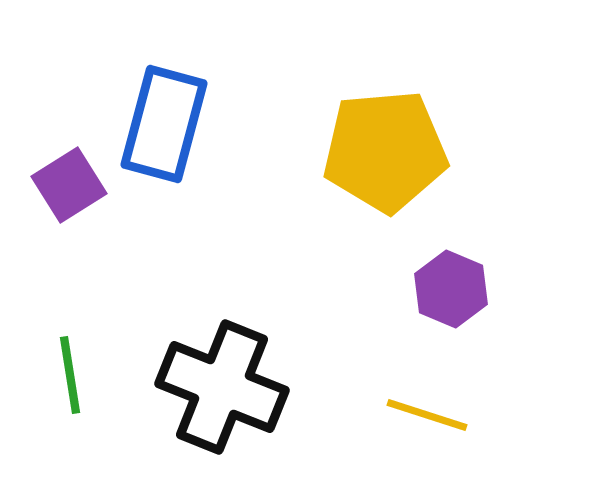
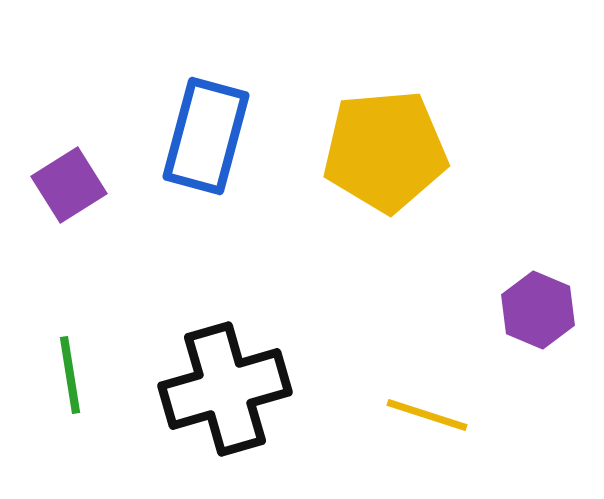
blue rectangle: moved 42 px right, 12 px down
purple hexagon: moved 87 px right, 21 px down
black cross: moved 3 px right, 2 px down; rotated 38 degrees counterclockwise
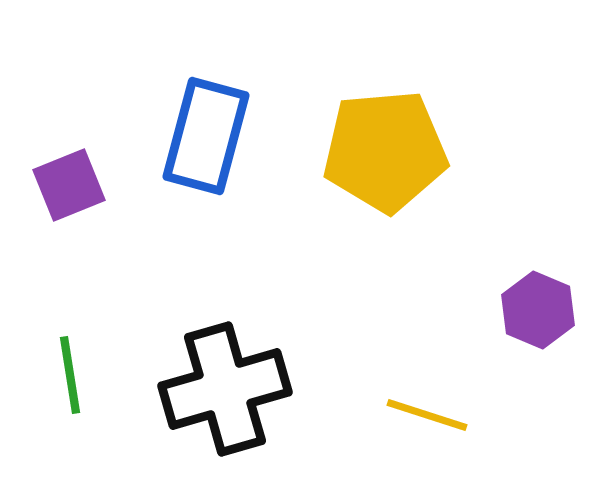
purple square: rotated 10 degrees clockwise
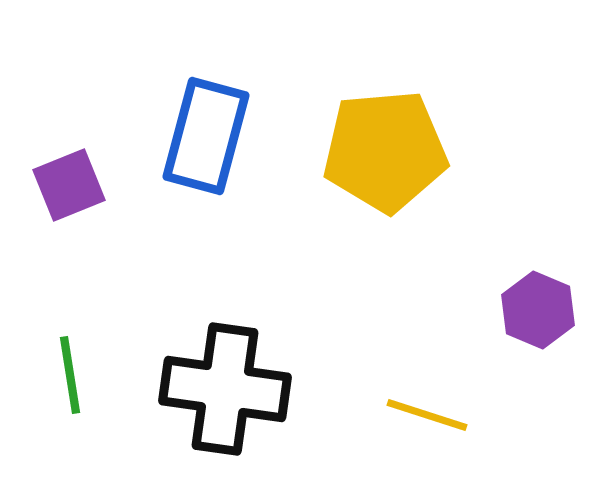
black cross: rotated 24 degrees clockwise
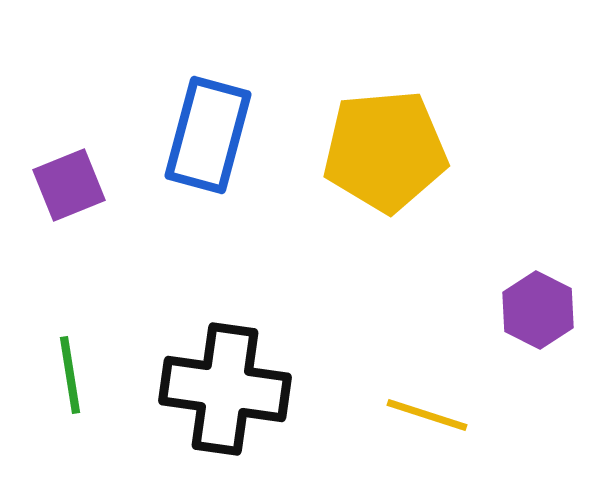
blue rectangle: moved 2 px right, 1 px up
purple hexagon: rotated 4 degrees clockwise
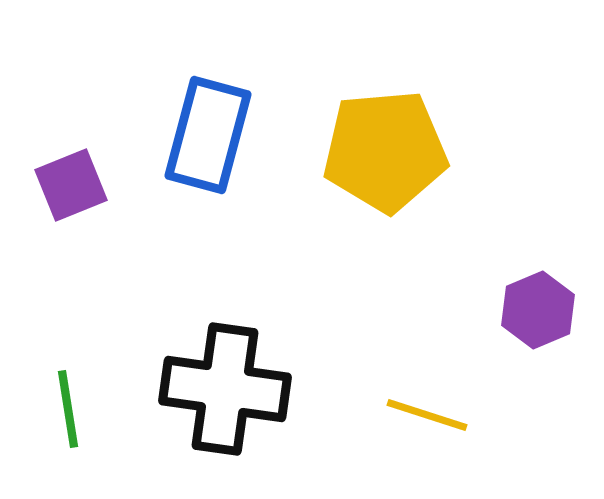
purple square: moved 2 px right
purple hexagon: rotated 10 degrees clockwise
green line: moved 2 px left, 34 px down
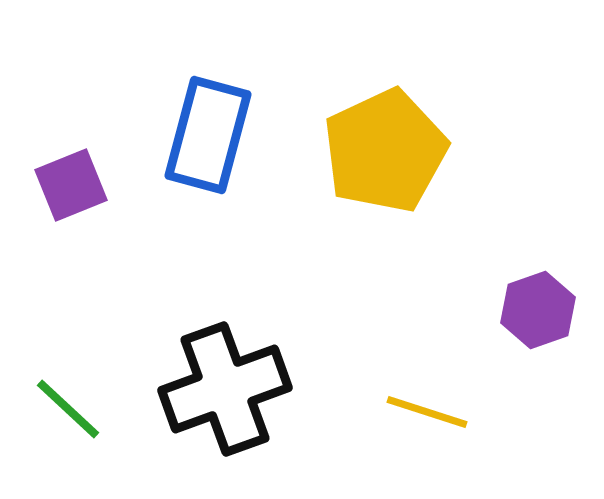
yellow pentagon: rotated 20 degrees counterclockwise
purple hexagon: rotated 4 degrees clockwise
black cross: rotated 28 degrees counterclockwise
green line: rotated 38 degrees counterclockwise
yellow line: moved 3 px up
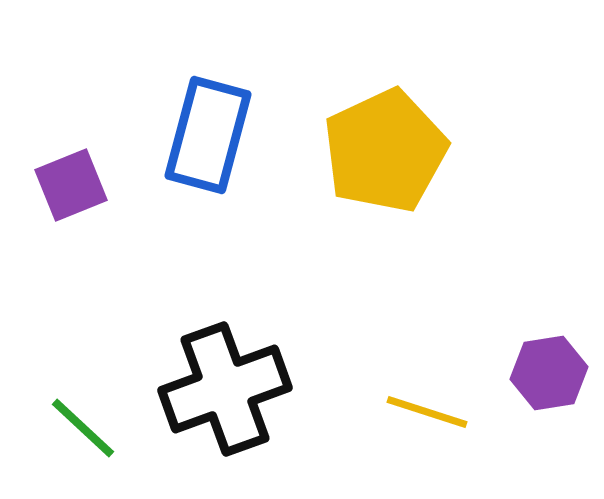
purple hexagon: moved 11 px right, 63 px down; rotated 10 degrees clockwise
green line: moved 15 px right, 19 px down
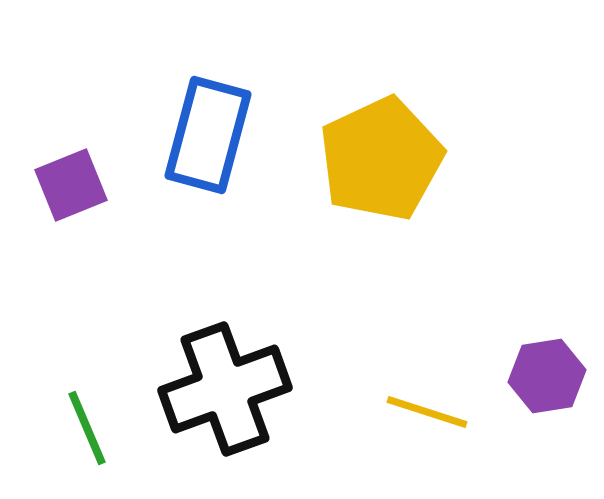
yellow pentagon: moved 4 px left, 8 px down
purple hexagon: moved 2 px left, 3 px down
green line: moved 4 px right; rotated 24 degrees clockwise
